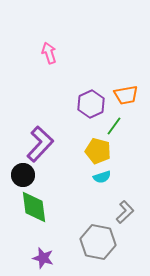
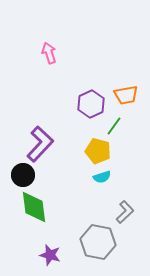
purple star: moved 7 px right, 3 px up
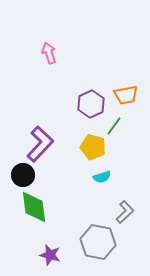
yellow pentagon: moved 5 px left, 4 px up
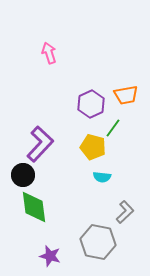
green line: moved 1 px left, 2 px down
cyan semicircle: rotated 24 degrees clockwise
purple star: moved 1 px down
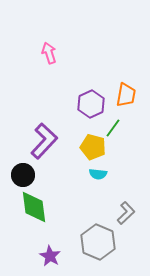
orange trapezoid: rotated 70 degrees counterclockwise
purple L-shape: moved 4 px right, 3 px up
cyan semicircle: moved 4 px left, 3 px up
gray L-shape: moved 1 px right, 1 px down
gray hexagon: rotated 12 degrees clockwise
purple star: rotated 15 degrees clockwise
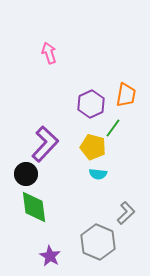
purple L-shape: moved 1 px right, 3 px down
black circle: moved 3 px right, 1 px up
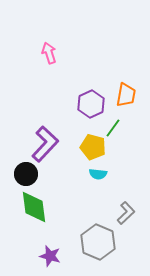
purple star: rotated 15 degrees counterclockwise
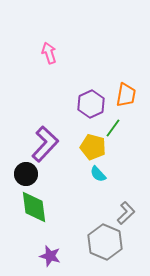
cyan semicircle: rotated 42 degrees clockwise
gray hexagon: moved 7 px right
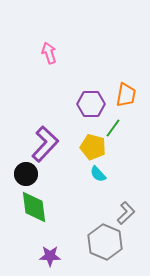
purple hexagon: rotated 24 degrees clockwise
purple star: rotated 15 degrees counterclockwise
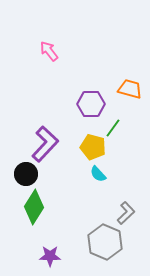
pink arrow: moved 2 px up; rotated 20 degrees counterclockwise
orange trapezoid: moved 4 px right, 6 px up; rotated 85 degrees counterclockwise
green diamond: rotated 40 degrees clockwise
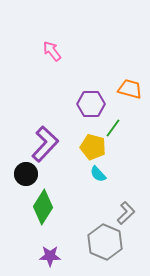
pink arrow: moved 3 px right
green diamond: moved 9 px right
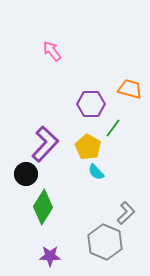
yellow pentagon: moved 5 px left; rotated 15 degrees clockwise
cyan semicircle: moved 2 px left, 2 px up
